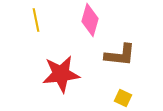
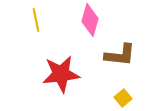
yellow square: rotated 24 degrees clockwise
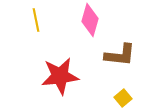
red star: moved 1 px left, 2 px down
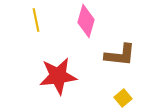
pink diamond: moved 4 px left, 1 px down
red star: moved 2 px left
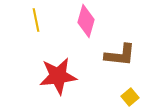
yellow square: moved 7 px right, 1 px up
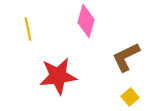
yellow line: moved 8 px left, 9 px down
brown L-shape: moved 6 px right, 2 px down; rotated 148 degrees clockwise
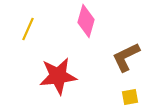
yellow line: rotated 35 degrees clockwise
yellow square: rotated 30 degrees clockwise
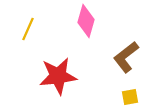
brown L-shape: rotated 12 degrees counterclockwise
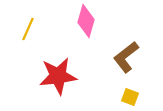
yellow square: rotated 30 degrees clockwise
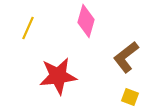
yellow line: moved 1 px up
